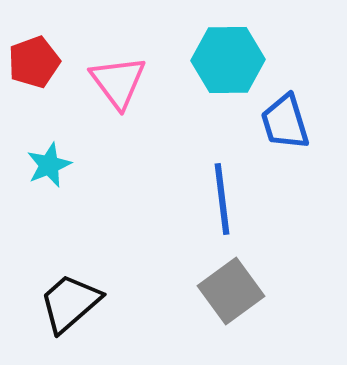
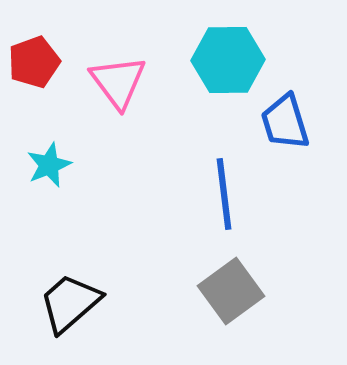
blue line: moved 2 px right, 5 px up
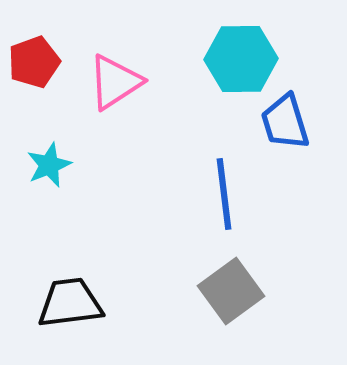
cyan hexagon: moved 13 px right, 1 px up
pink triangle: moved 3 px left; rotated 34 degrees clockwise
black trapezoid: rotated 34 degrees clockwise
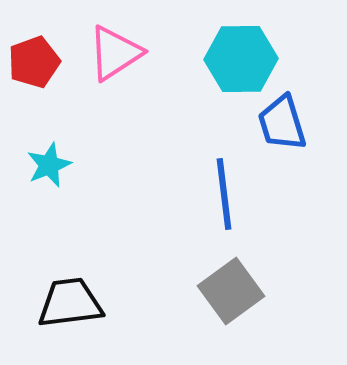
pink triangle: moved 29 px up
blue trapezoid: moved 3 px left, 1 px down
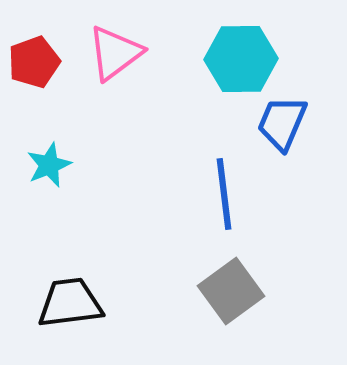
pink triangle: rotated 4 degrees counterclockwise
blue trapezoid: rotated 40 degrees clockwise
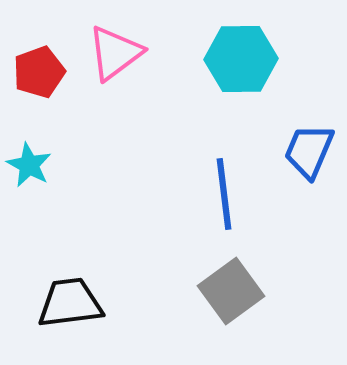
red pentagon: moved 5 px right, 10 px down
blue trapezoid: moved 27 px right, 28 px down
cyan star: moved 20 px left; rotated 21 degrees counterclockwise
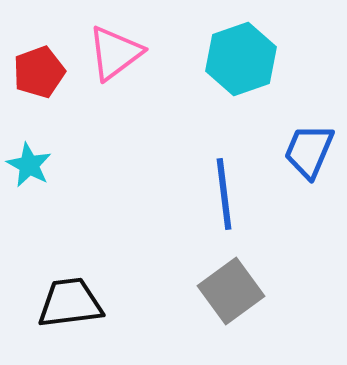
cyan hexagon: rotated 18 degrees counterclockwise
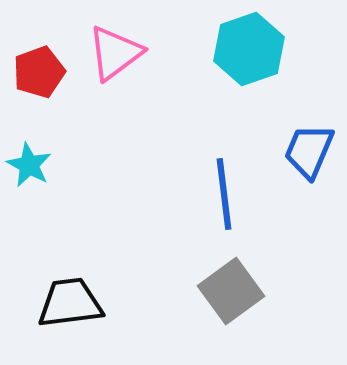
cyan hexagon: moved 8 px right, 10 px up
